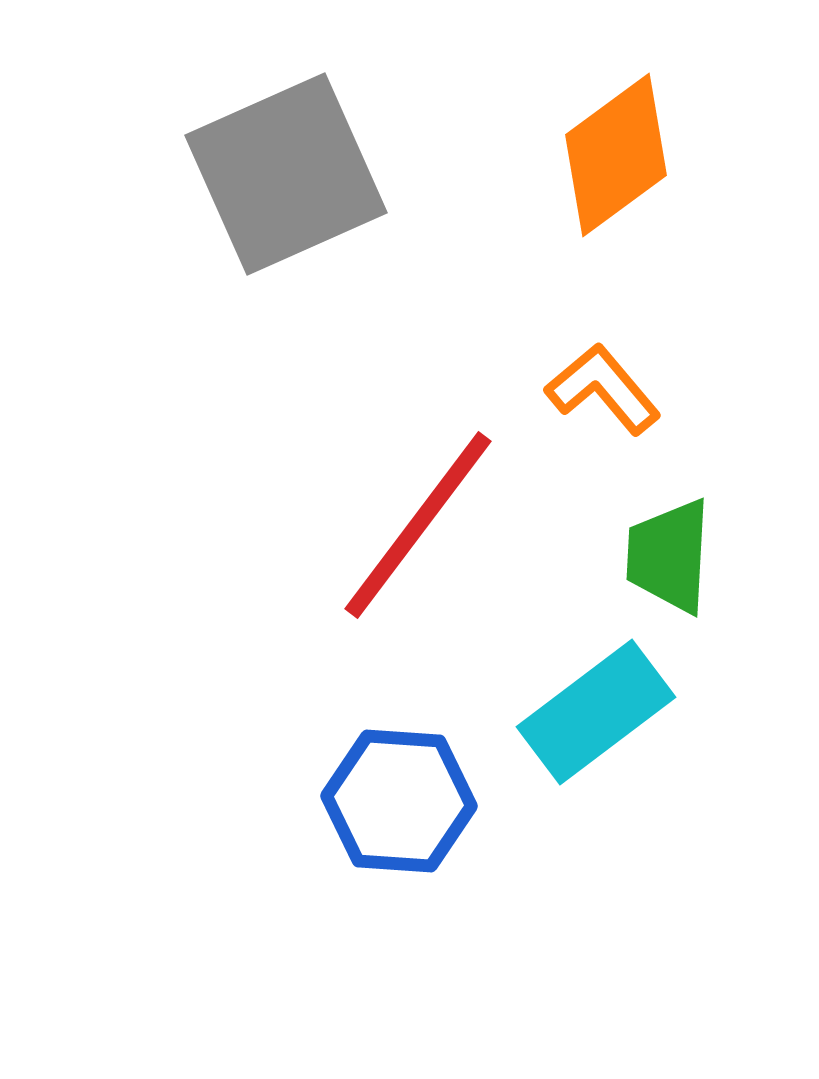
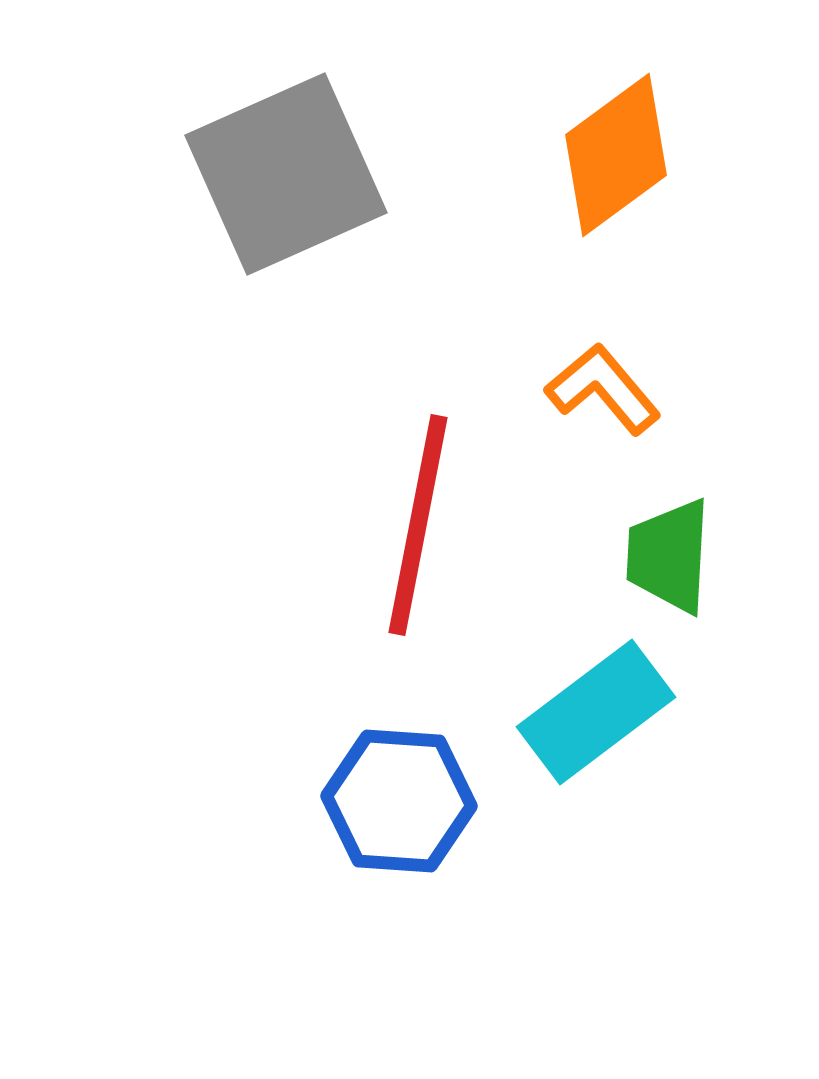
red line: rotated 26 degrees counterclockwise
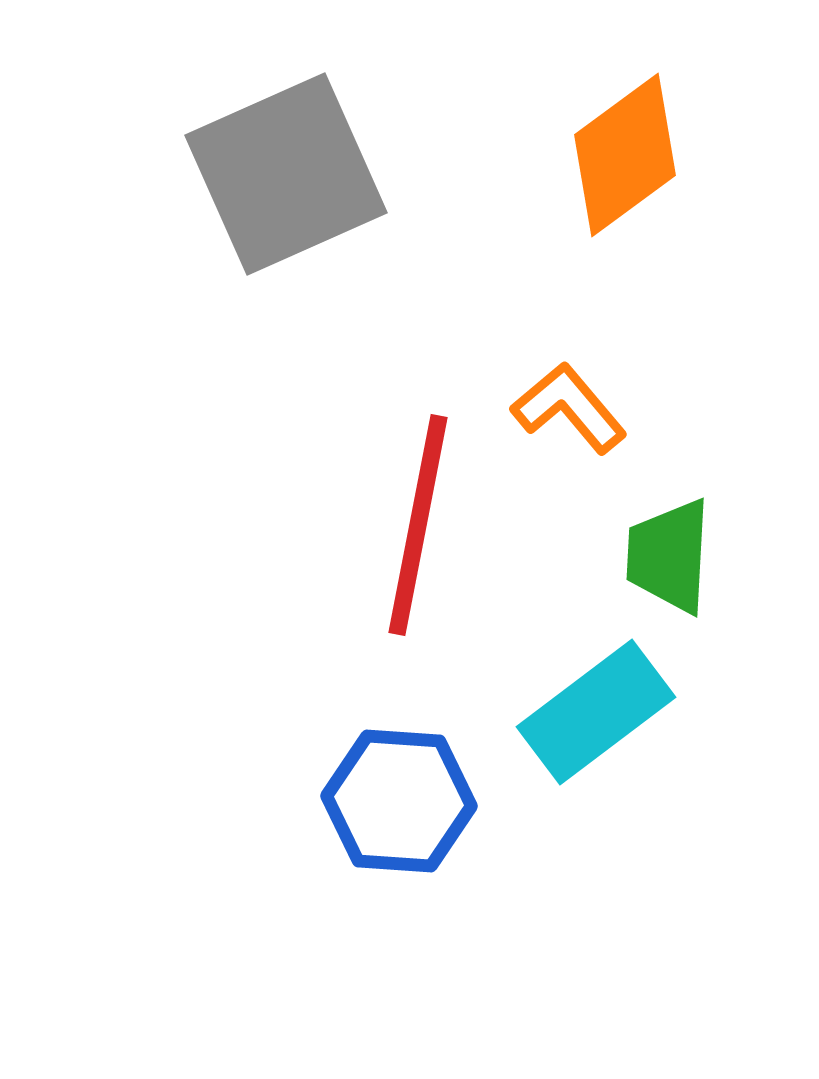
orange diamond: moved 9 px right
orange L-shape: moved 34 px left, 19 px down
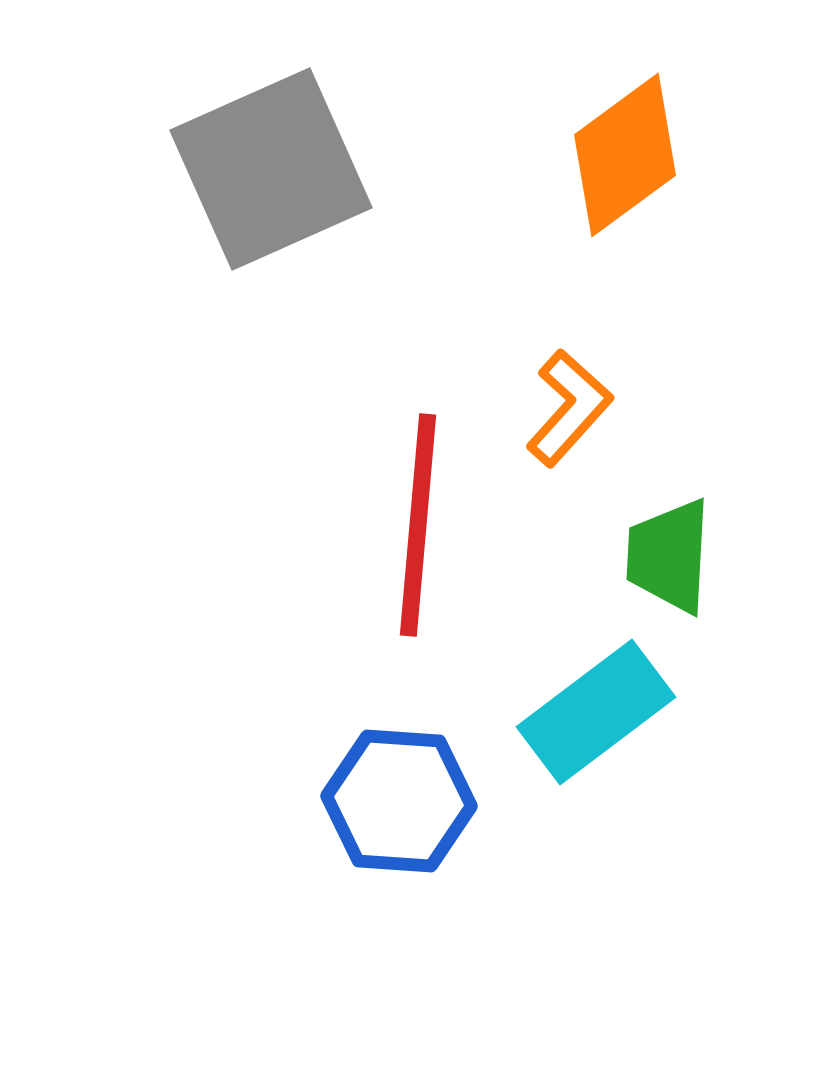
gray square: moved 15 px left, 5 px up
orange L-shape: rotated 82 degrees clockwise
red line: rotated 6 degrees counterclockwise
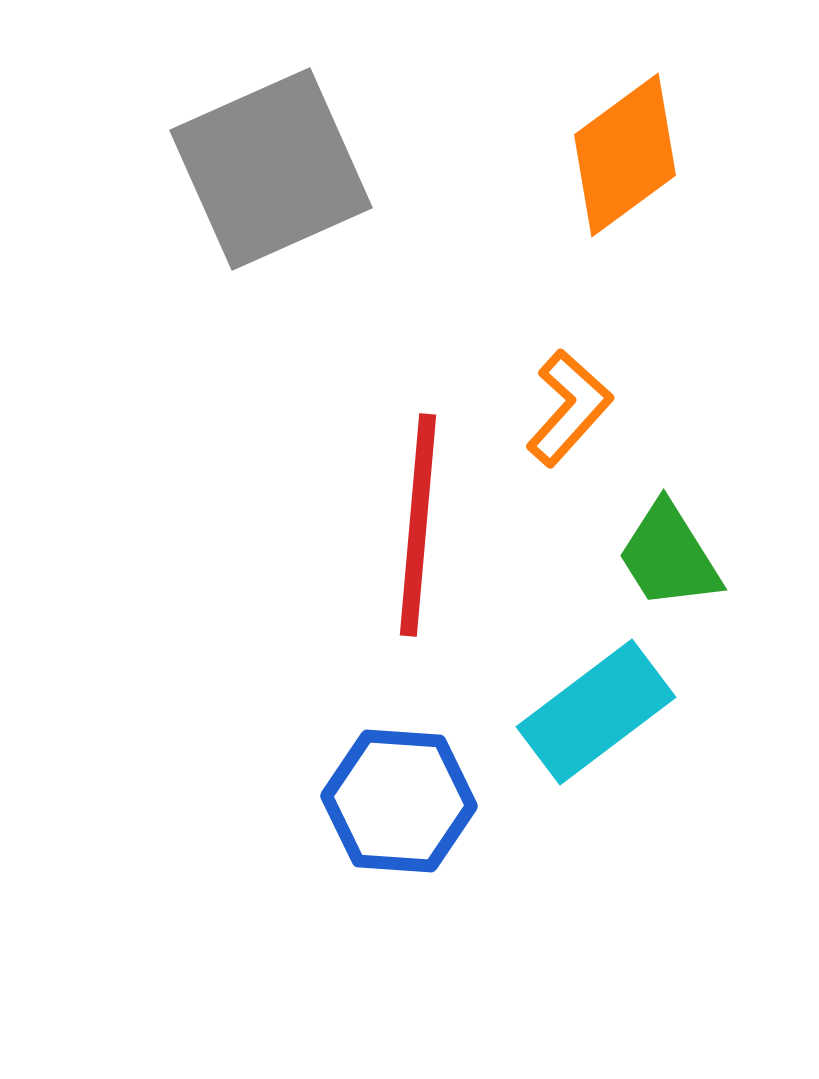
green trapezoid: rotated 35 degrees counterclockwise
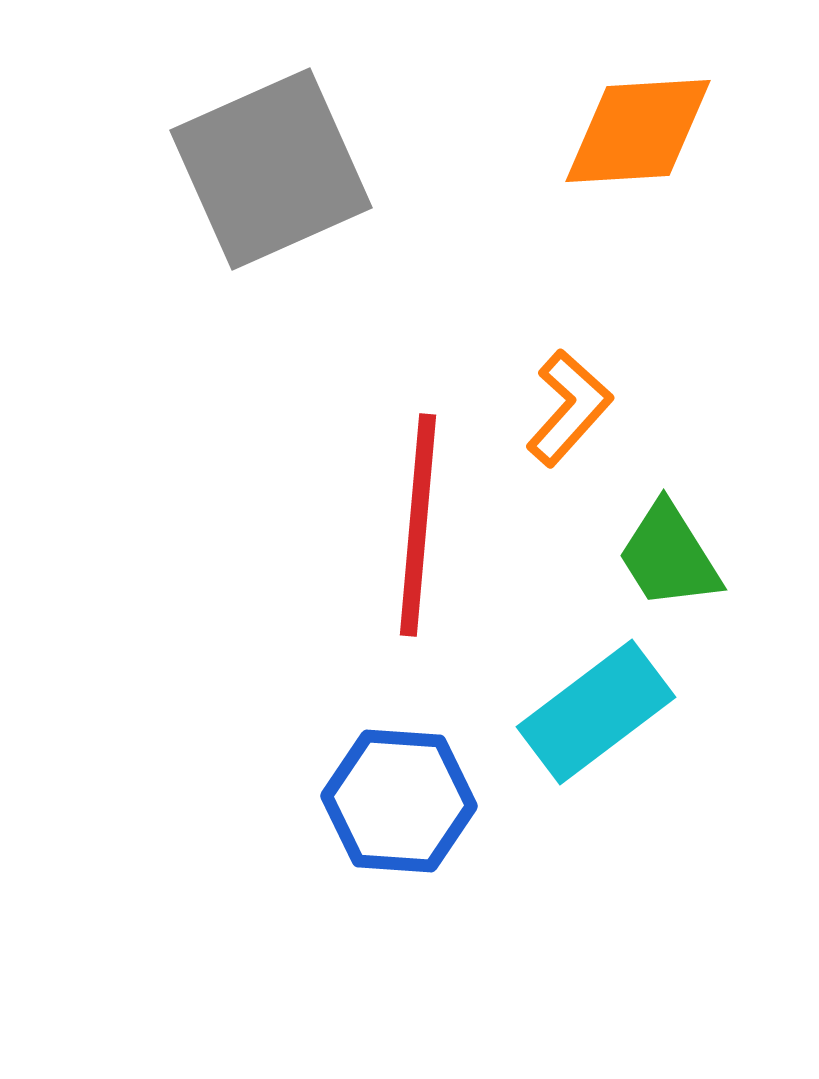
orange diamond: moved 13 px right, 24 px up; rotated 33 degrees clockwise
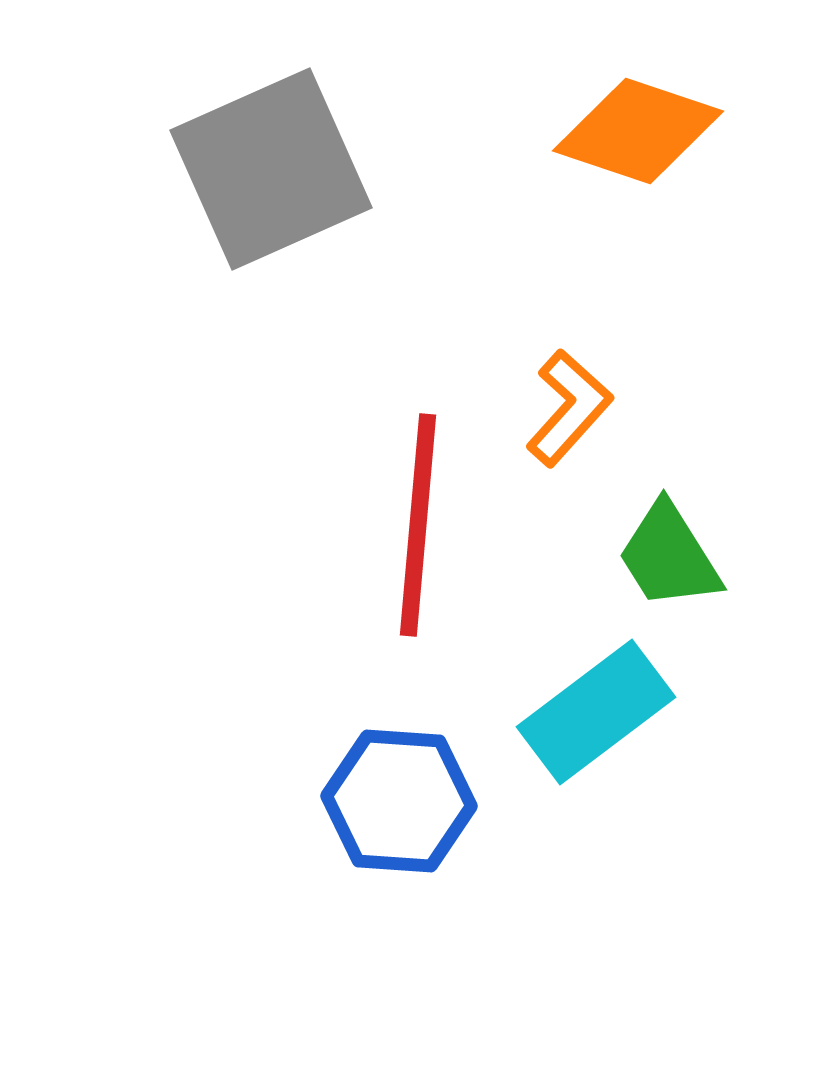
orange diamond: rotated 22 degrees clockwise
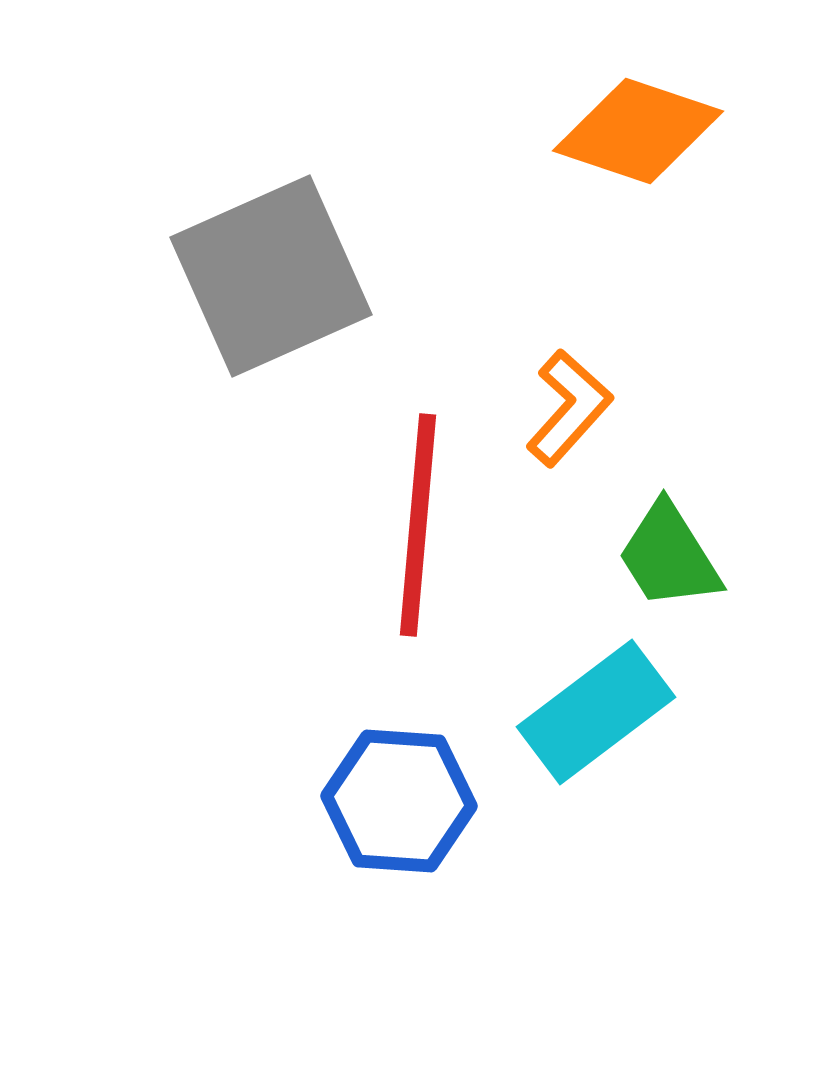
gray square: moved 107 px down
